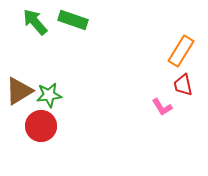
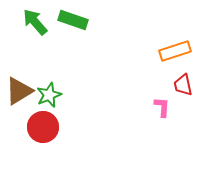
orange rectangle: moved 6 px left; rotated 40 degrees clockwise
green star: rotated 15 degrees counterclockwise
pink L-shape: rotated 145 degrees counterclockwise
red circle: moved 2 px right, 1 px down
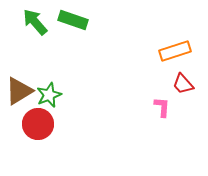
red trapezoid: moved 1 px up; rotated 30 degrees counterclockwise
red circle: moved 5 px left, 3 px up
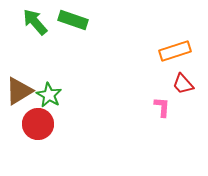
green star: rotated 20 degrees counterclockwise
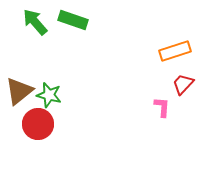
red trapezoid: rotated 85 degrees clockwise
brown triangle: rotated 8 degrees counterclockwise
green star: rotated 15 degrees counterclockwise
